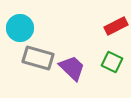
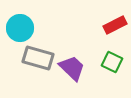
red rectangle: moved 1 px left, 1 px up
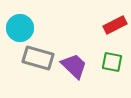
green square: rotated 15 degrees counterclockwise
purple trapezoid: moved 2 px right, 2 px up
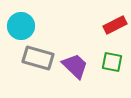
cyan circle: moved 1 px right, 2 px up
purple trapezoid: moved 1 px right
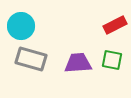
gray rectangle: moved 7 px left, 1 px down
green square: moved 2 px up
purple trapezoid: moved 3 px right, 3 px up; rotated 48 degrees counterclockwise
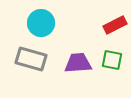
cyan circle: moved 20 px right, 3 px up
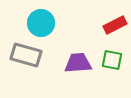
gray rectangle: moved 5 px left, 4 px up
